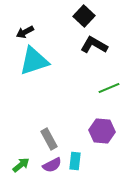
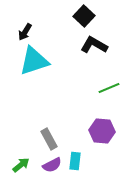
black arrow: rotated 30 degrees counterclockwise
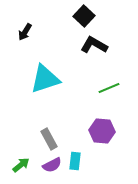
cyan triangle: moved 11 px right, 18 px down
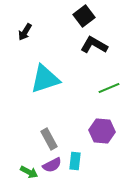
black square: rotated 10 degrees clockwise
green arrow: moved 8 px right, 7 px down; rotated 66 degrees clockwise
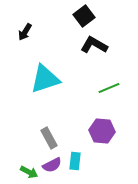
gray rectangle: moved 1 px up
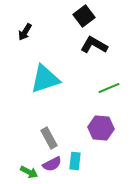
purple hexagon: moved 1 px left, 3 px up
purple semicircle: moved 1 px up
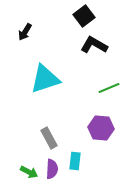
purple semicircle: moved 5 px down; rotated 60 degrees counterclockwise
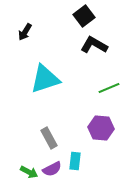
purple semicircle: rotated 60 degrees clockwise
